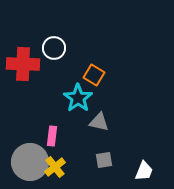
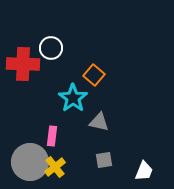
white circle: moved 3 px left
orange square: rotated 10 degrees clockwise
cyan star: moved 5 px left
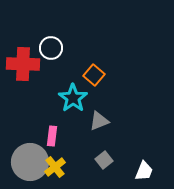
gray triangle: moved 1 px up; rotated 35 degrees counterclockwise
gray square: rotated 30 degrees counterclockwise
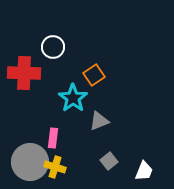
white circle: moved 2 px right, 1 px up
red cross: moved 1 px right, 9 px down
orange square: rotated 15 degrees clockwise
pink rectangle: moved 1 px right, 2 px down
gray square: moved 5 px right, 1 px down
yellow cross: rotated 35 degrees counterclockwise
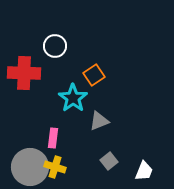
white circle: moved 2 px right, 1 px up
gray circle: moved 5 px down
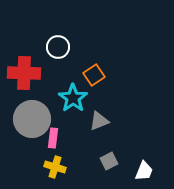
white circle: moved 3 px right, 1 px down
gray square: rotated 12 degrees clockwise
gray circle: moved 2 px right, 48 px up
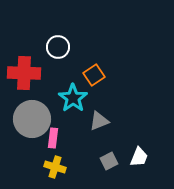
white trapezoid: moved 5 px left, 14 px up
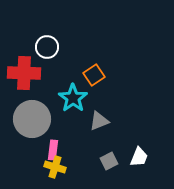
white circle: moved 11 px left
pink rectangle: moved 12 px down
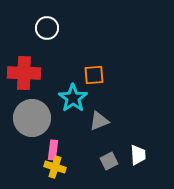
white circle: moved 19 px up
orange square: rotated 30 degrees clockwise
gray circle: moved 1 px up
white trapezoid: moved 1 px left, 2 px up; rotated 25 degrees counterclockwise
